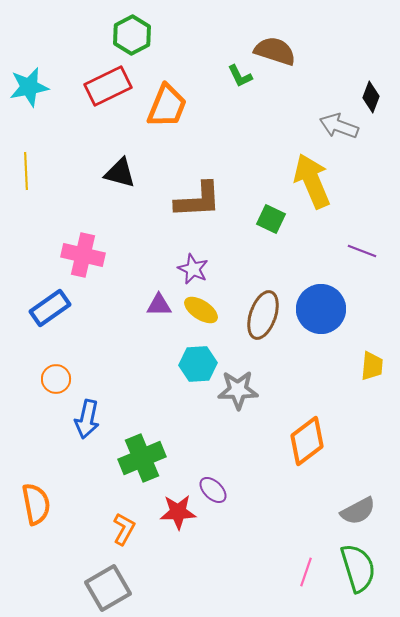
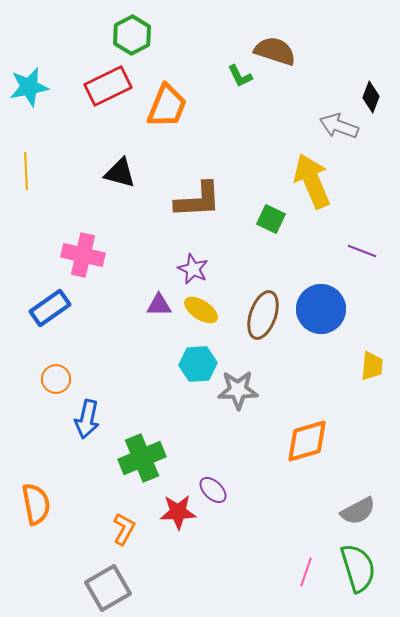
orange diamond: rotated 21 degrees clockwise
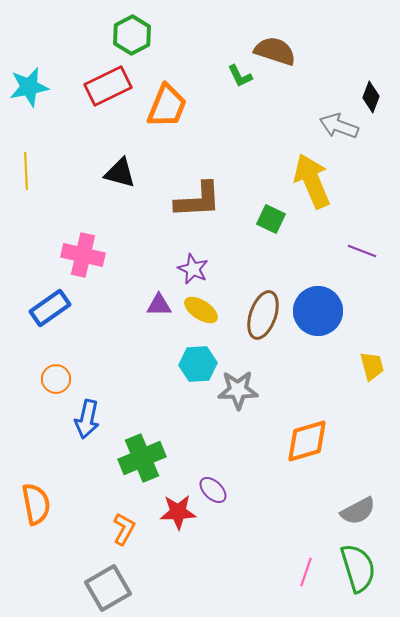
blue circle: moved 3 px left, 2 px down
yellow trapezoid: rotated 20 degrees counterclockwise
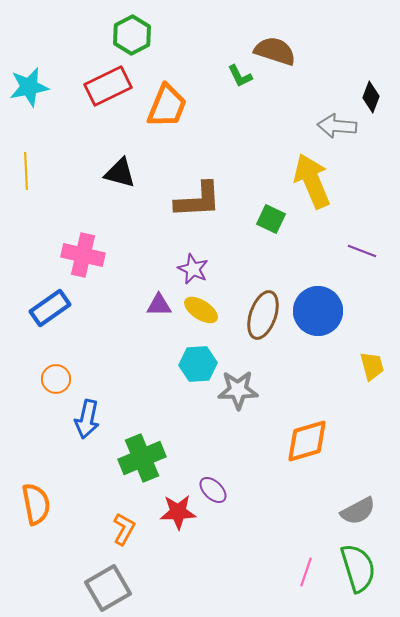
gray arrow: moved 2 px left; rotated 15 degrees counterclockwise
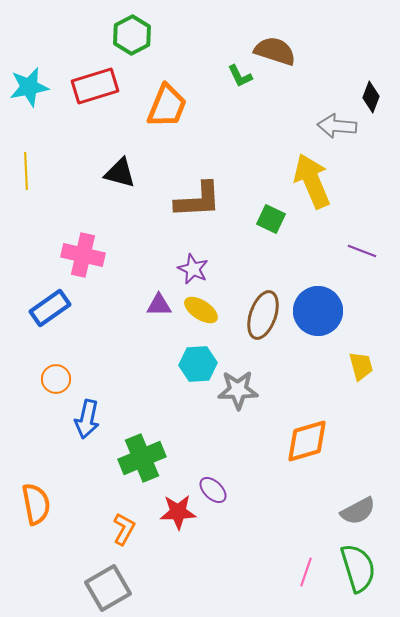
red rectangle: moved 13 px left; rotated 9 degrees clockwise
yellow trapezoid: moved 11 px left
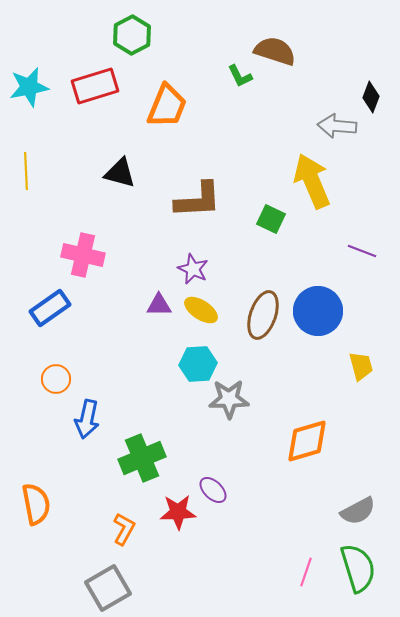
gray star: moved 9 px left, 9 px down
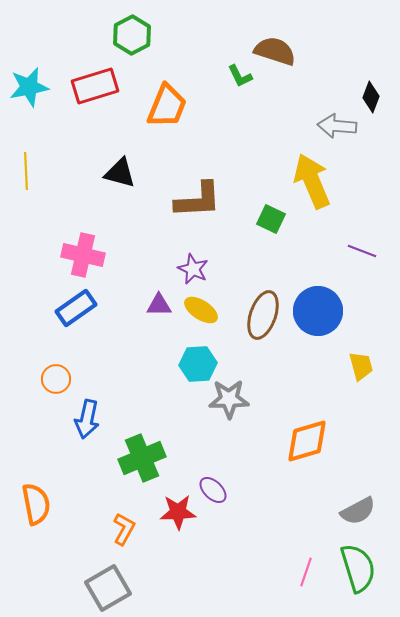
blue rectangle: moved 26 px right
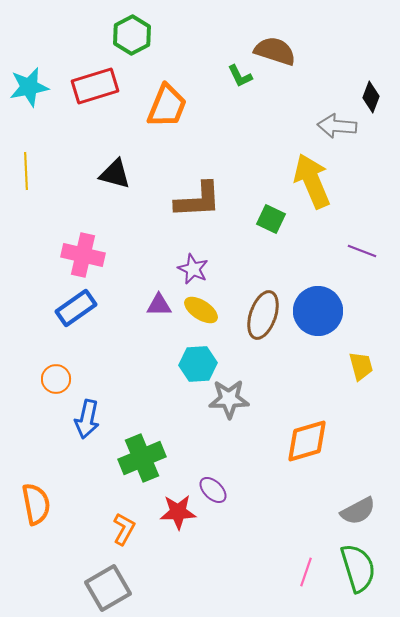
black triangle: moved 5 px left, 1 px down
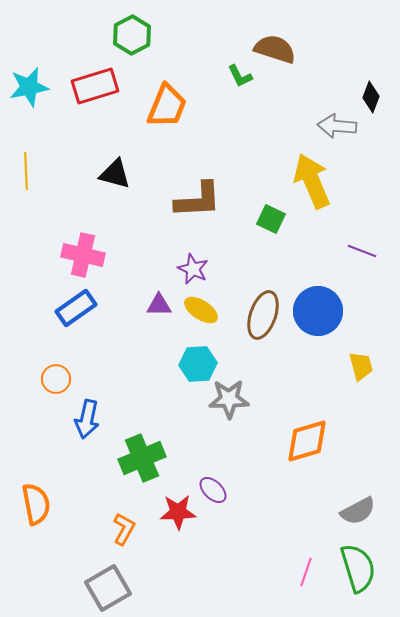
brown semicircle: moved 2 px up
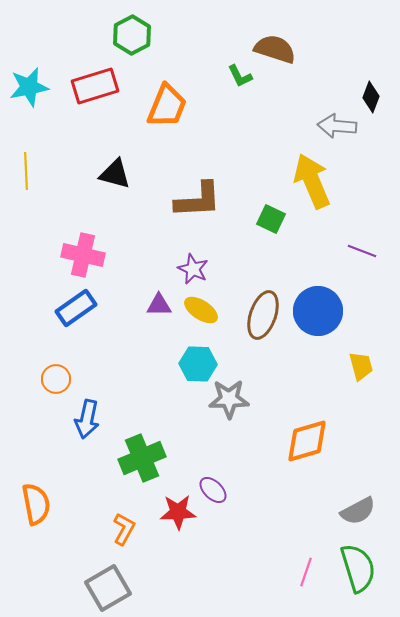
cyan hexagon: rotated 6 degrees clockwise
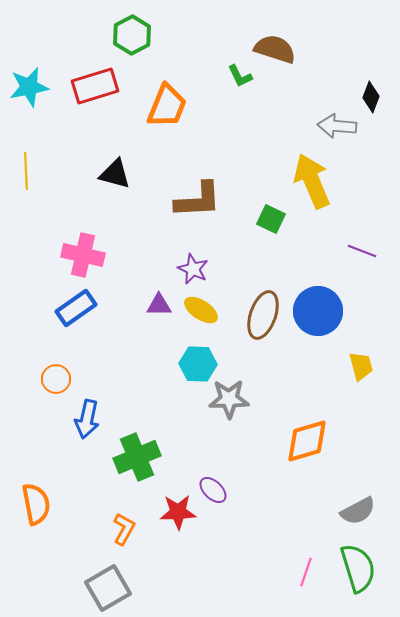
green cross: moved 5 px left, 1 px up
